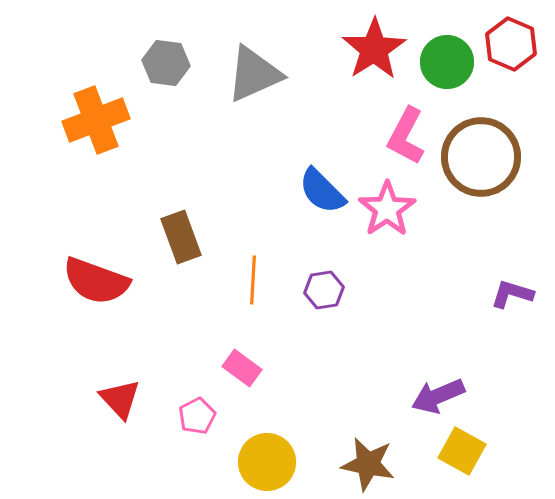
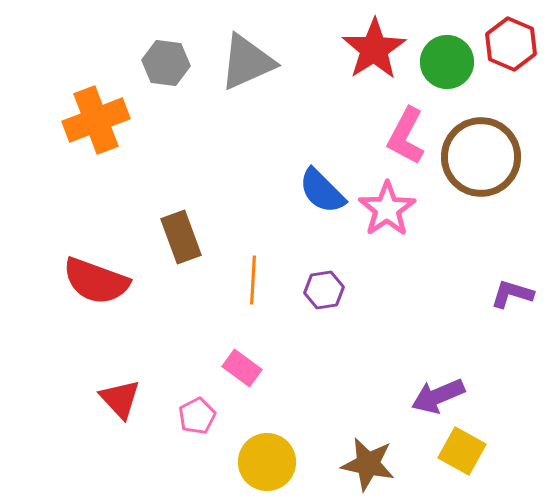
gray triangle: moved 7 px left, 12 px up
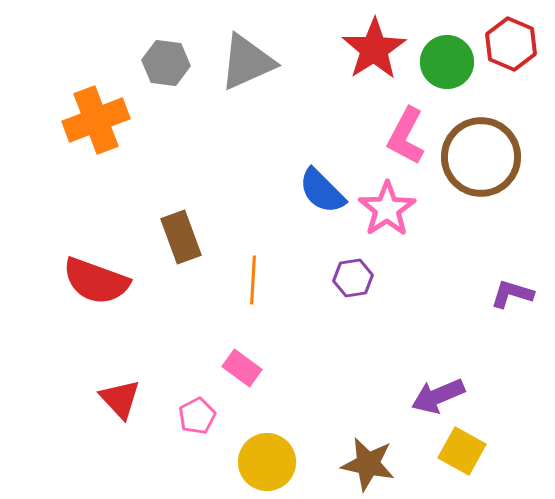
purple hexagon: moved 29 px right, 12 px up
